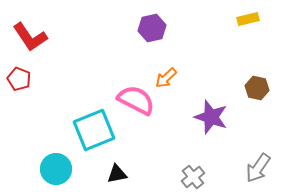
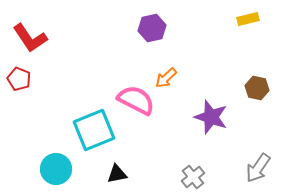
red L-shape: moved 1 px down
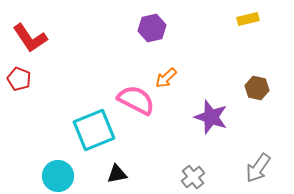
cyan circle: moved 2 px right, 7 px down
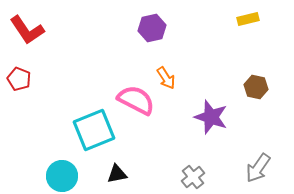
red L-shape: moved 3 px left, 8 px up
orange arrow: rotated 80 degrees counterclockwise
brown hexagon: moved 1 px left, 1 px up
cyan circle: moved 4 px right
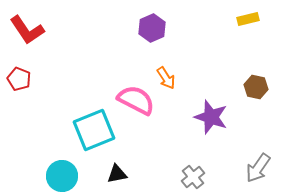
purple hexagon: rotated 12 degrees counterclockwise
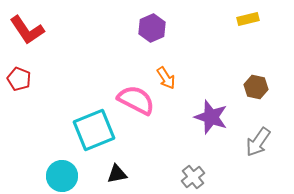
gray arrow: moved 26 px up
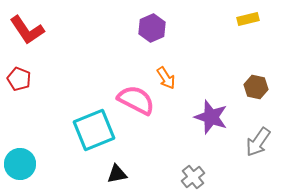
cyan circle: moved 42 px left, 12 px up
